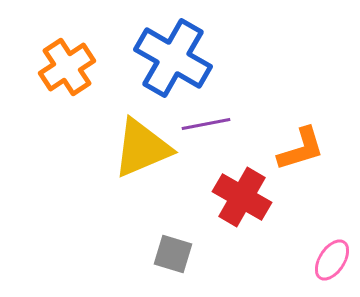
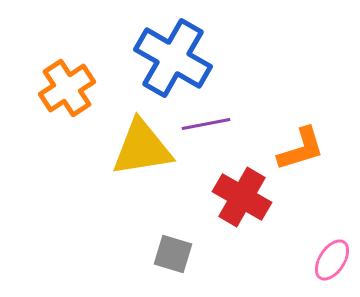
orange cross: moved 21 px down
yellow triangle: rotated 14 degrees clockwise
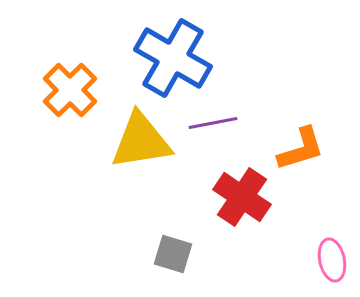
orange cross: moved 3 px right, 2 px down; rotated 12 degrees counterclockwise
purple line: moved 7 px right, 1 px up
yellow triangle: moved 1 px left, 7 px up
red cross: rotated 4 degrees clockwise
pink ellipse: rotated 45 degrees counterclockwise
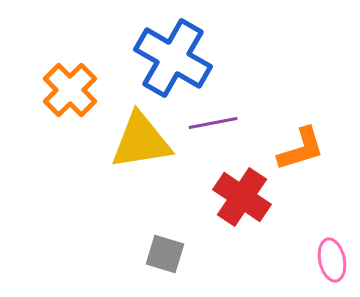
gray square: moved 8 px left
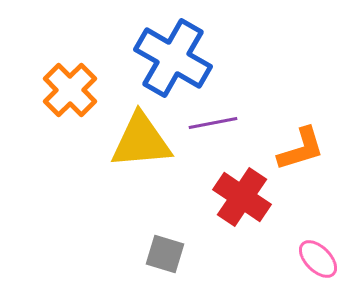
yellow triangle: rotated 4 degrees clockwise
pink ellipse: moved 14 px left, 1 px up; rotated 33 degrees counterclockwise
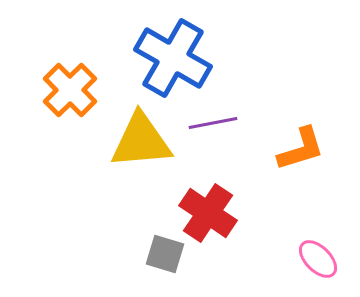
red cross: moved 34 px left, 16 px down
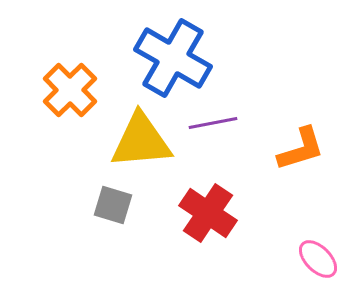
gray square: moved 52 px left, 49 px up
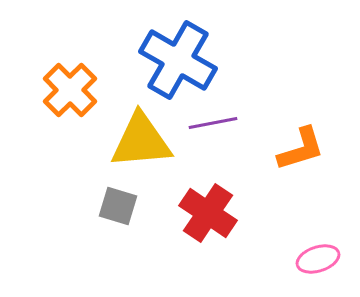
blue cross: moved 5 px right, 2 px down
gray square: moved 5 px right, 1 px down
pink ellipse: rotated 63 degrees counterclockwise
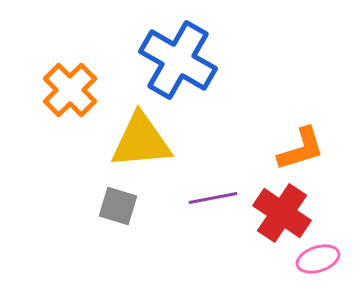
purple line: moved 75 px down
red cross: moved 74 px right
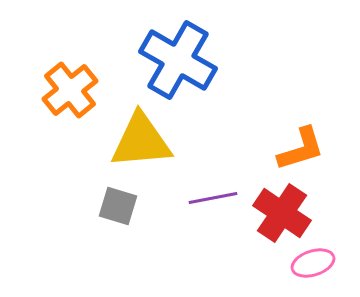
orange cross: rotated 6 degrees clockwise
pink ellipse: moved 5 px left, 4 px down
